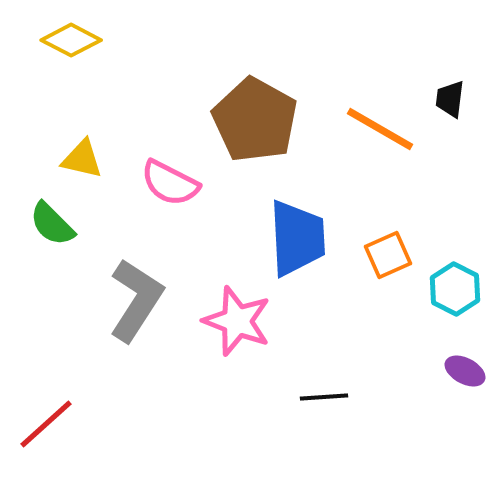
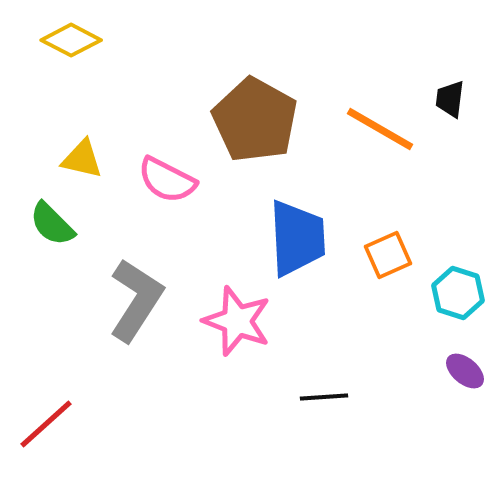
pink semicircle: moved 3 px left, 3 px up
cyan hexagon: moved 3 px right, 4 px down; rotated 9 degrees counterclockwise
purple ellipse: rotated 12 degrees clockwise
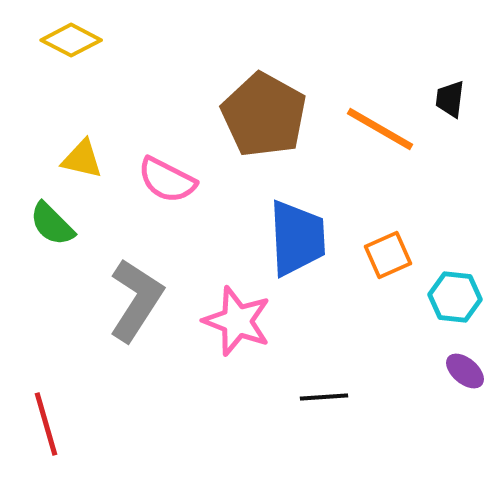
brown pentagon: moved 9 px right, 5 px up
cyan hexagon: moved 3 px left, 4 px down; rotated 12 degrees counterclockwise
red line: rotated 64 degrees counterclockwise
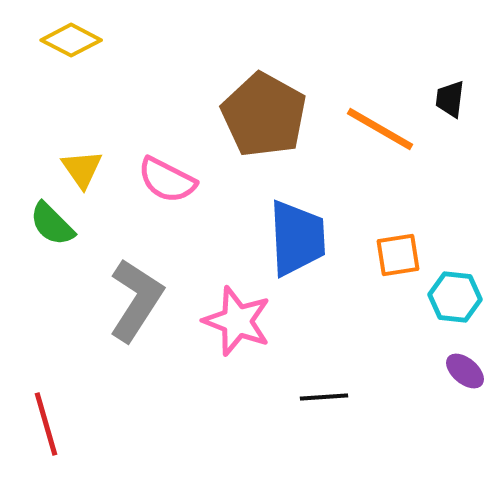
yellow triangle: moved 10 px down; rotated 42 degrees clockwise
orange square: moved 10 px right; rotated 15 degrees clockwise
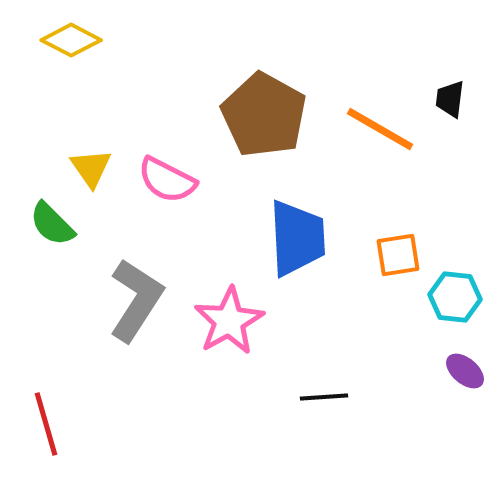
yellow triangle: moved 9 px right, 1 px up
pink star: moved 8 px left; rotated 22 degrees clockwise
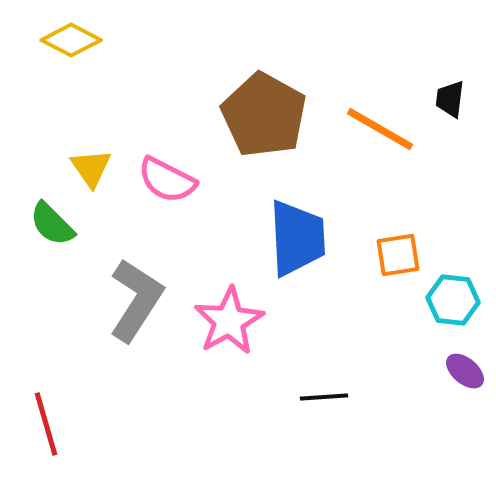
cyan hexagon: moved 2 px left, 3 px down
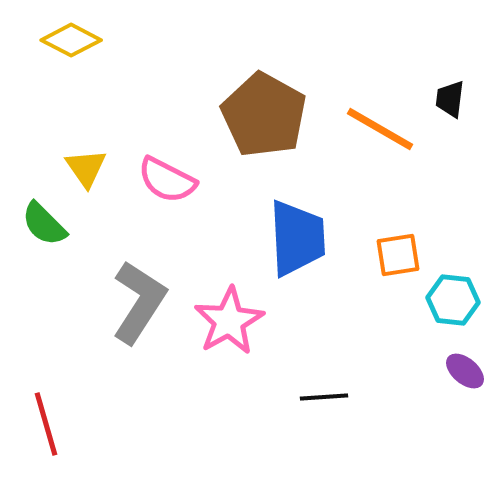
yellow triangle: moved 5 px left
green semicircle: moved 8 px left
gray L-shape: moved 3 px right, 2 px down
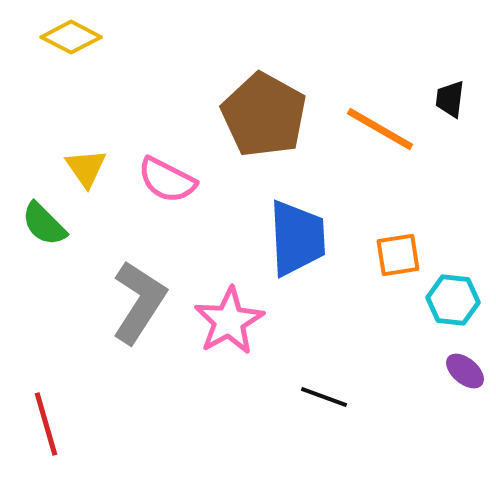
yellow diamond: moved 3 px up
black line: rotated 24 degrees clockwise
